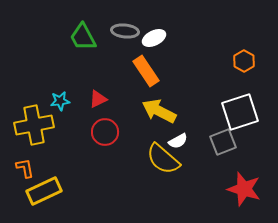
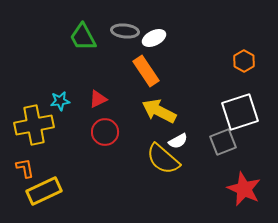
red star: rotated 8 degrees clockwise
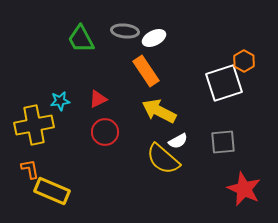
green trapezoid: moved 2 px left, 2 px down
white square: moved 16 px left, 29 px up
gray square: rotated 16 degrees clockwise
orange L-shape: moved 5 px right, 1 px down
yellow rectangle: moved 8 px right; rotated 48 degrees clockwise
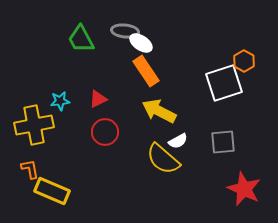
white ellipse: moved 13 px left, 5 px down; rotated 60 degrees clockwise
